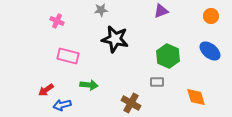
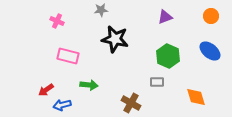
purple triangle: moved 4 px right, 6 px down
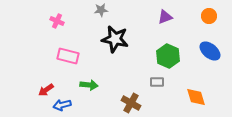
orange circle: moved 2 px left
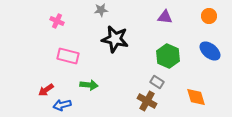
purple triangle: rotated 28 degrees clockwise
gray rectangle: rotated 32 degrees clockwise
brown cross: moved 16 px right, 2 px up
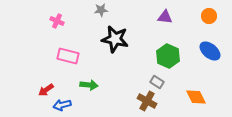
orange diamond: rotated 10 degrees counterclockwise
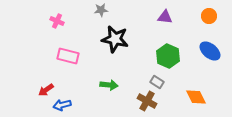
green arrow: moved 20 px right
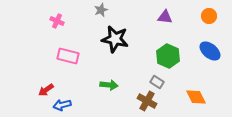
gray star: rotated 16 degrees counterclockwise
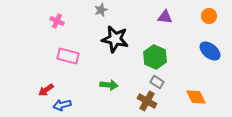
green hexagon: moved 13 px left, 1 px down
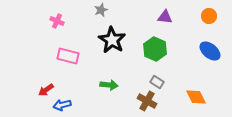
black star: moved 3 px left, 1 px down; rotated 20 degrees clockwise
green hexagon: moved 8 px up
